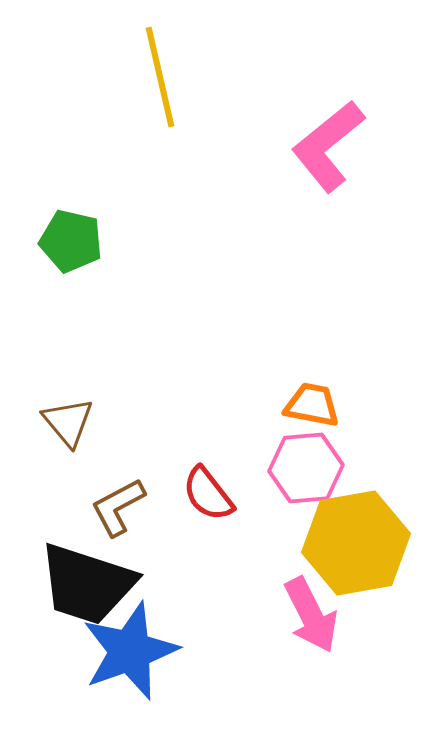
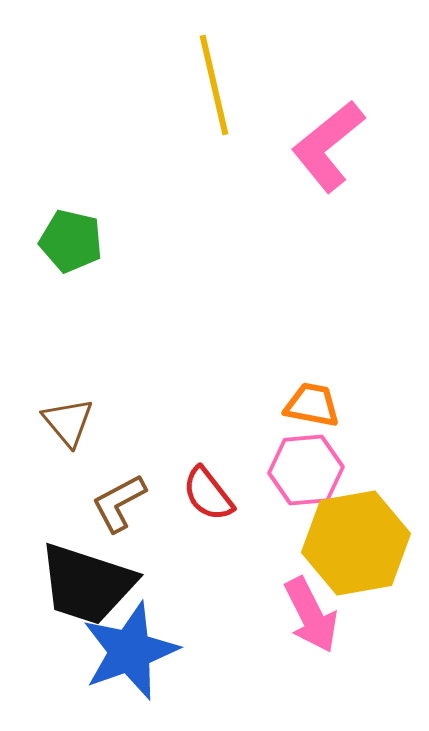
yellow line: moved 54 px right, 8 px down
pink hexagon: moved 2 px down
brown L-shape: moved 1 px right, 4 px up
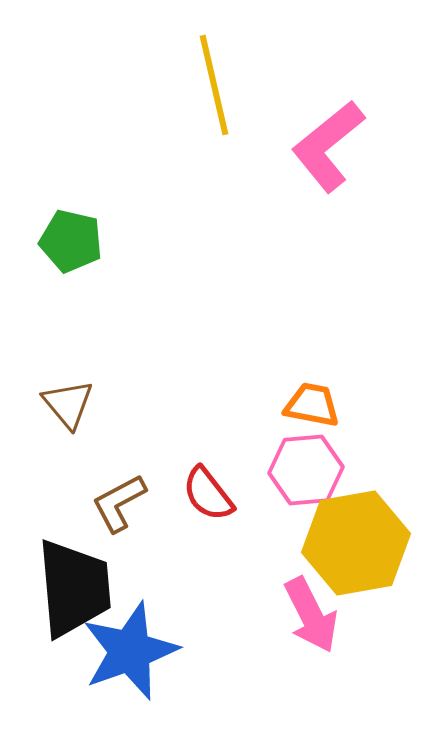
brown triangle: moved 18 px up
black trapezoid: moved 13 px left, 4 px down; rotated 113 degrees counterclockwise
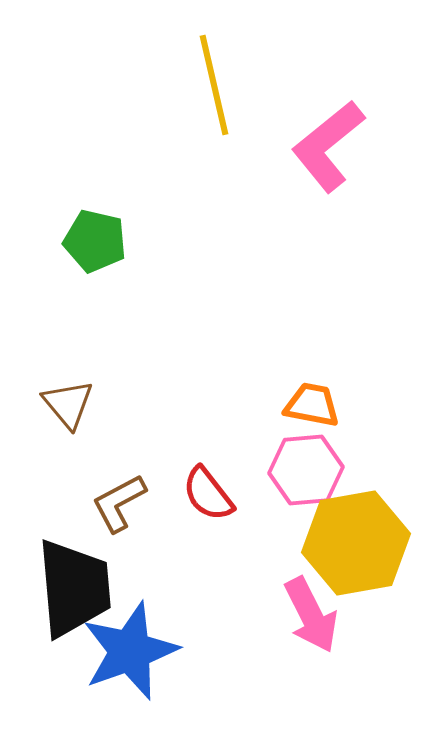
green pentagon: moved 24 px right
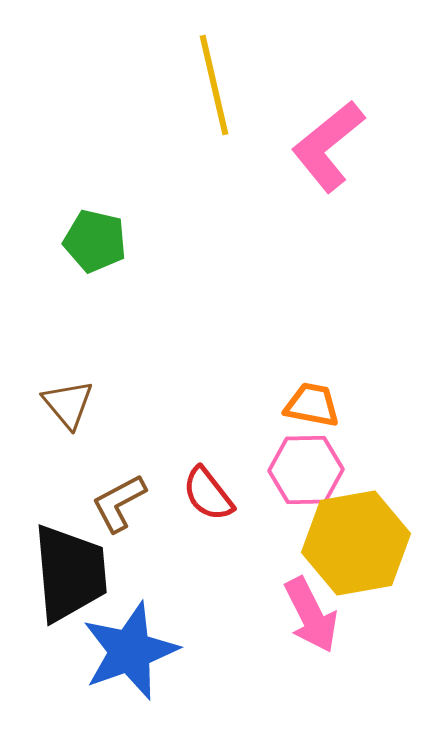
pink hexagon: rotated 4 degrees clockwise
black trapezoid: moved 4 px left, 15 px up
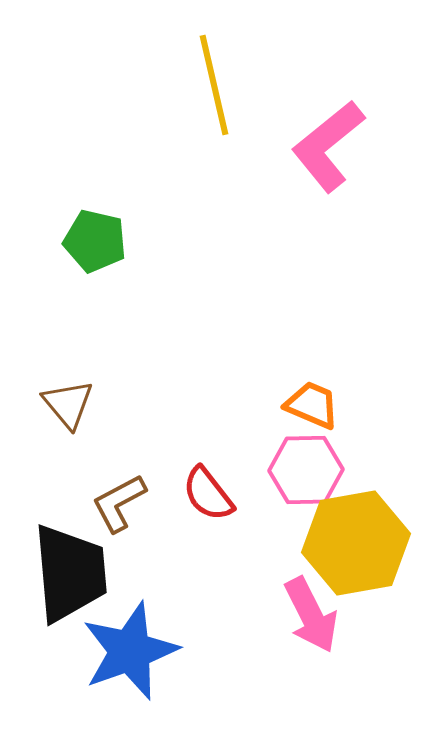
orange trapezoid: rotated 12 degrees clockwise
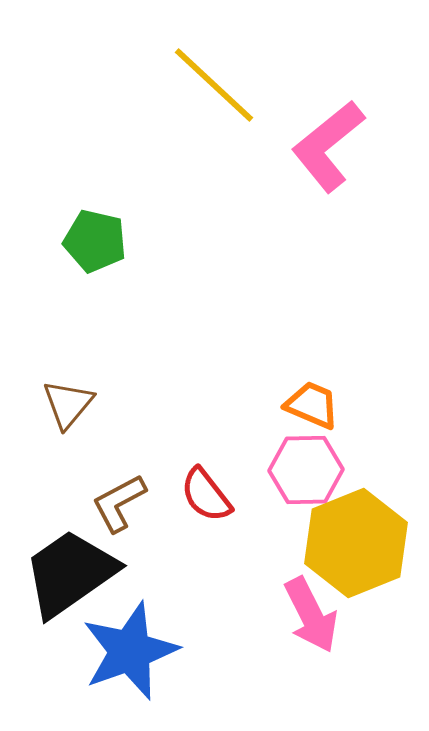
yellow line: rotated 34 degrees counterclockwise
brown triangle: rotated 20 degrees clockwise
red semicircle: moved 2 px left, 1 px down
yellow hexagon: rotated 12 degrees counterclockwise
black trapezoid: rotated 120 degrees counterclockwise
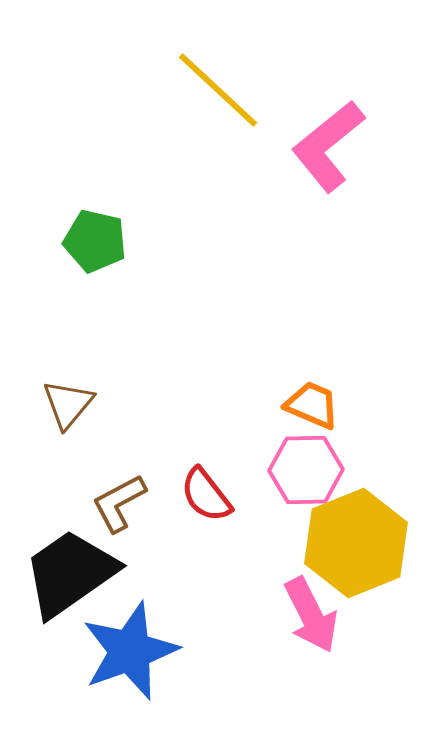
yellow line: moved 4 px right, 5 px down
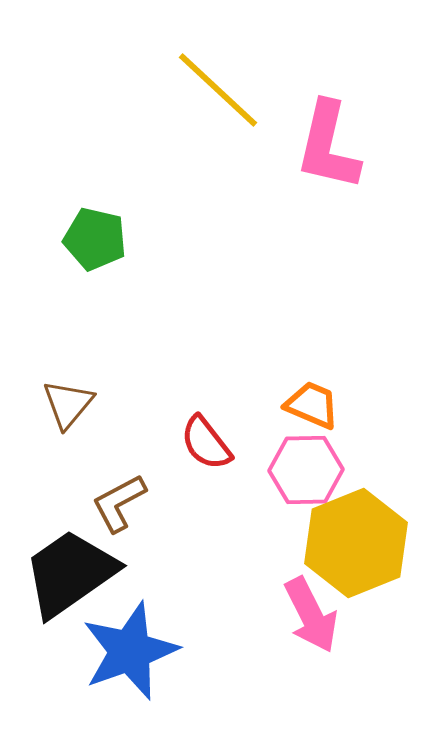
pink L-shape: rotated 38 degrees counterclockwise
green pentagon: moved 2 px up
red semicircle: moved 52 px up
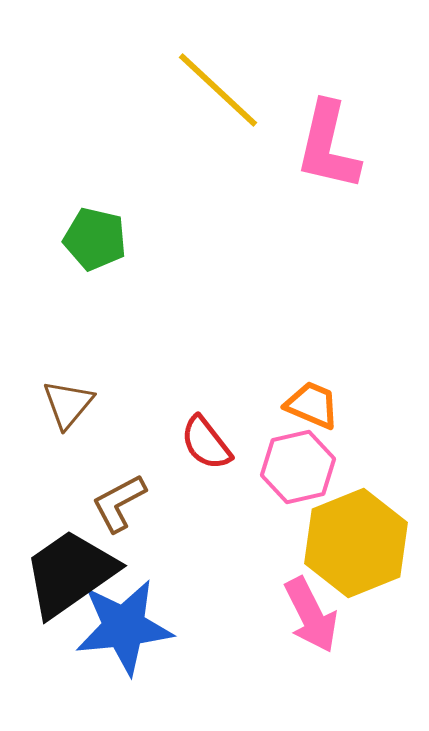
pink hexagon: moved 8 px left, 3 px up; rotated 12 degrees counterclockwise
blue star: moved 6 px left, 24 px up; rotated 14 degrees clockwise
